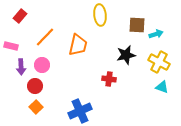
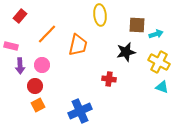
orange line: moved 2 px right, 3 px up
black star: moved 3 px up
purple arrow: moved 1 px left, 1 px up
orange square: moved 2 px right, 2 px up; rotated 16 degrees clockwise
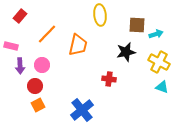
blue cross: moved 2 px right, 1 px up; rotated 15 degrees counterclockwise
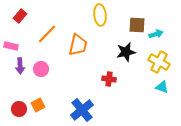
pink circle: moved 1 px left, 4 px down
red circle: moved 16 px left, 23 px down
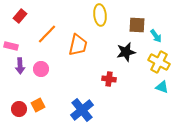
cyan arrow: moved 2 px down; rotated 72 degrees clockwise
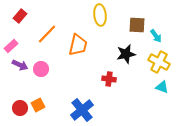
pink rectangle: rotated 56 degrees counterclockwise
black star: moved 2 px down
purple arrow: moved 1 px up; rotated 63 degrees counterclockwise
red circle: moved 1 px right, 1 px up
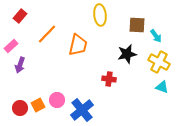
black star: moved 1 px right
purple arrow: rotated 84 degrees clockwise
pink circle: moved 16 px right, 31 px down
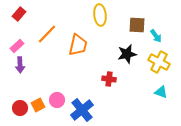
red rectangle: moved 1 px left, 2 px up
pink rectangle: moved 6 px right
purple arrow: rotated 21 degrees counterclockwise
cyan triangle: moved 1 px left, 5 px down
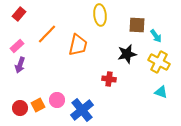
purple arrow: rotated 21 degrees clockwise
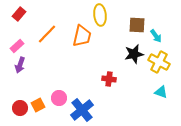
orange trapezoid: moved 4 px right, 9 px up
black star: moved 7 px right
pink circle: moved 2 px right, 2 px up
